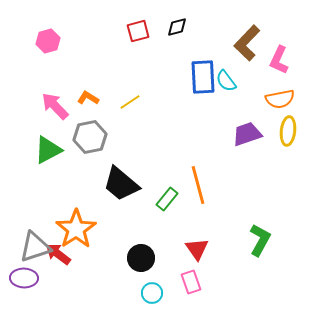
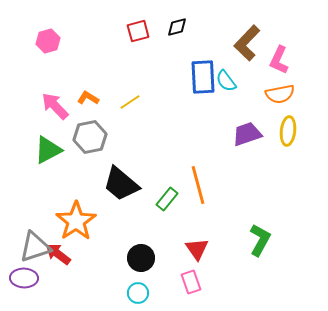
orange semicircle: moved 5 px up
orange star: moved 8 px up
cyan circle: moved 14 px left
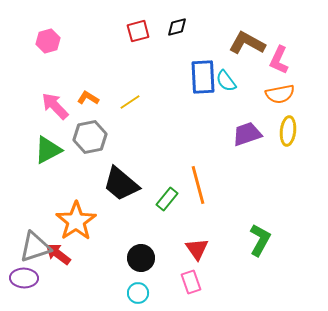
brown L-shape: rotated 75 degrees clockwise
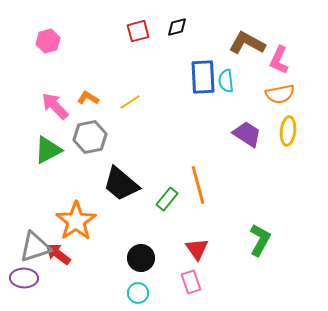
cyan semicircle: rotated 30 degrees clockwise
purple trapezoid: rotated 52 degrees clockwise
